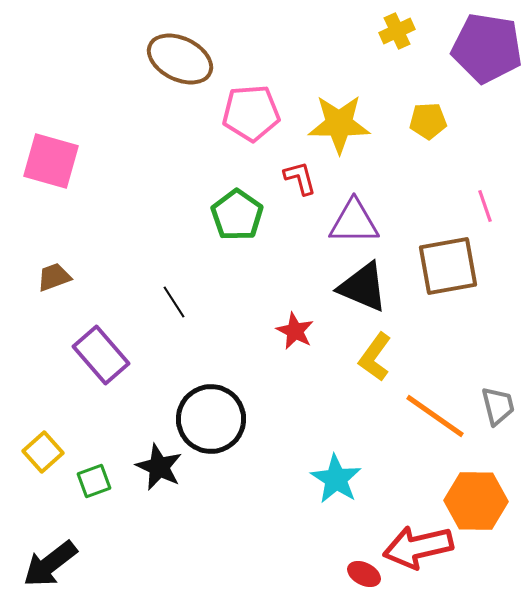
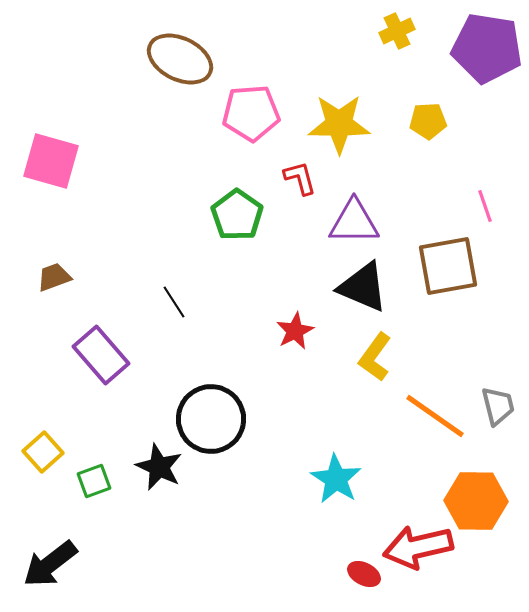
red star: rotated 18 degrees clockwise
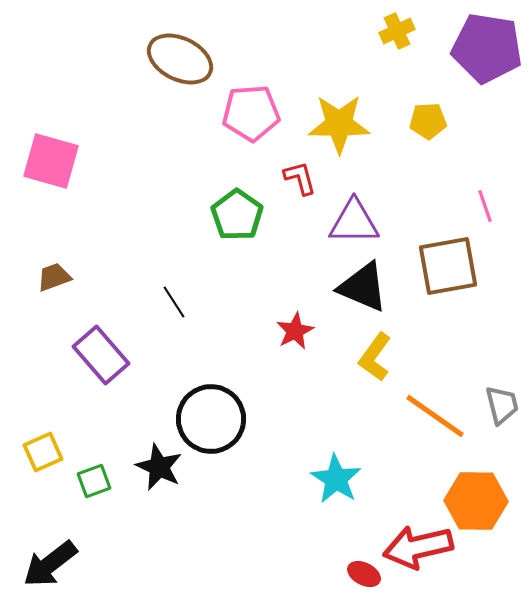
gray trapezoid: moved 4 px right, 1 px up
yellow square: rotated 18 degrees clockwise
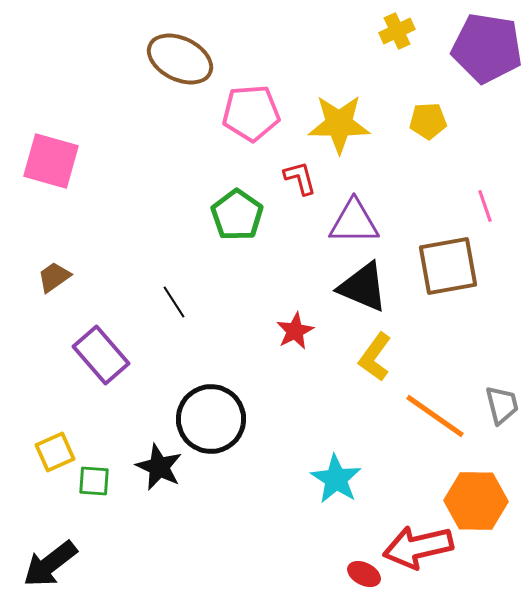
brown trapezoid: rotated 15 degrees counterclockwise
yellow square: moved 12 px right
green square: rotated 24 degrees clockwise
